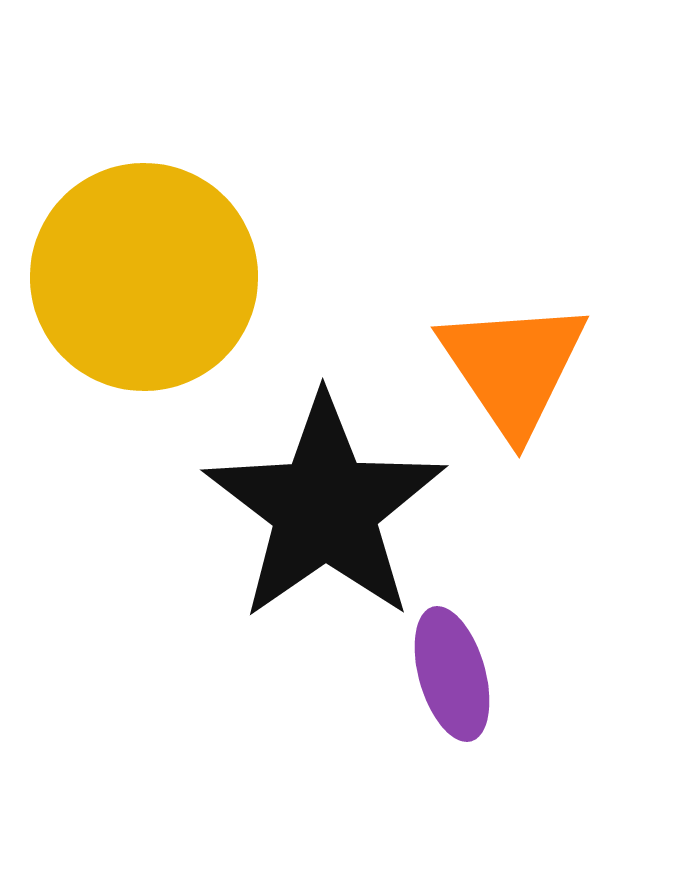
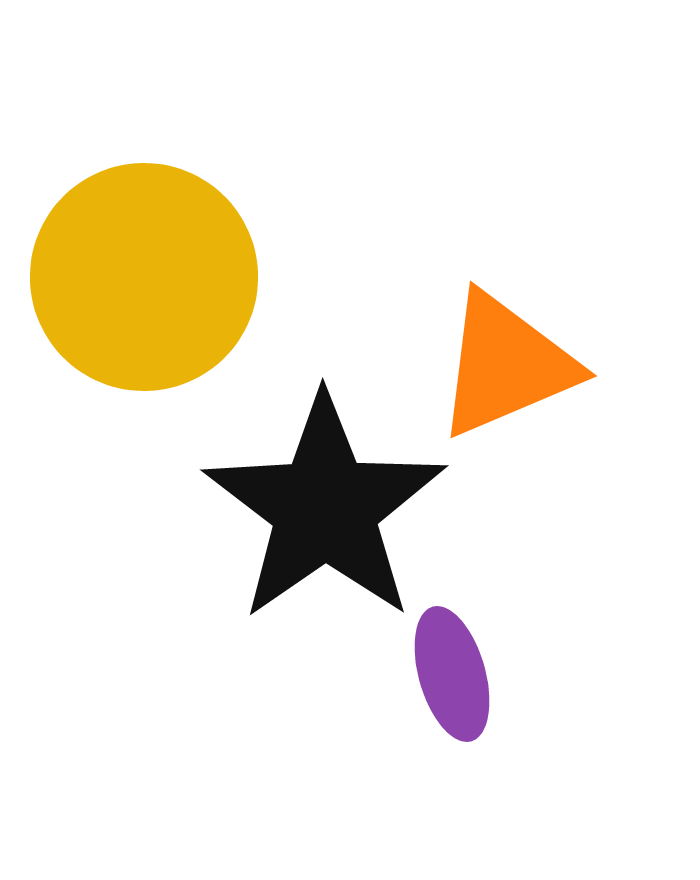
orange triangle: moved 7 px left, 2 px up; rotated 41 degrees clockwise
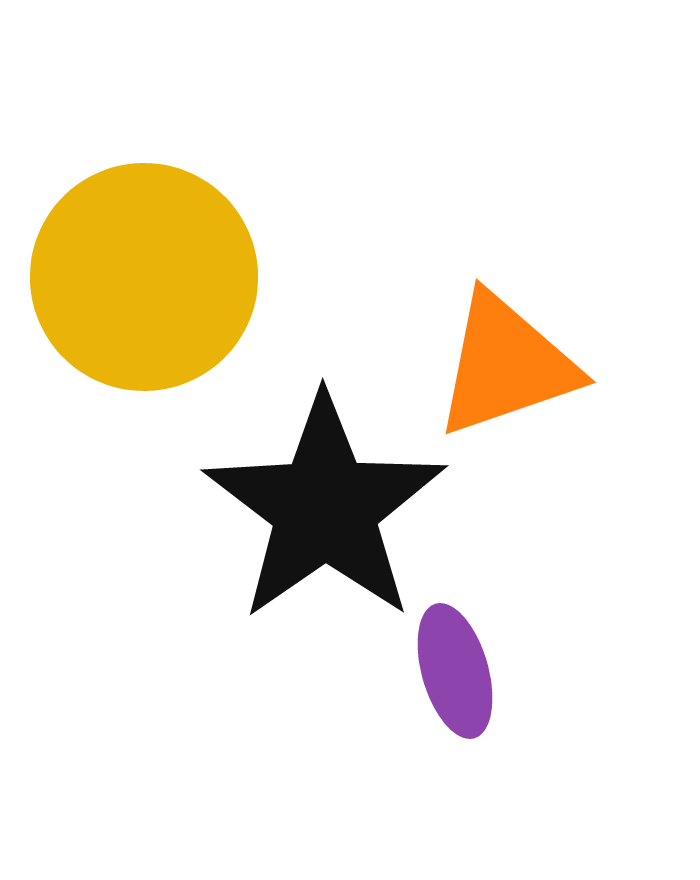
orange triangle: rotated 4 degrees clockwise
purple ellipse: moved 3 px right, 3 px up
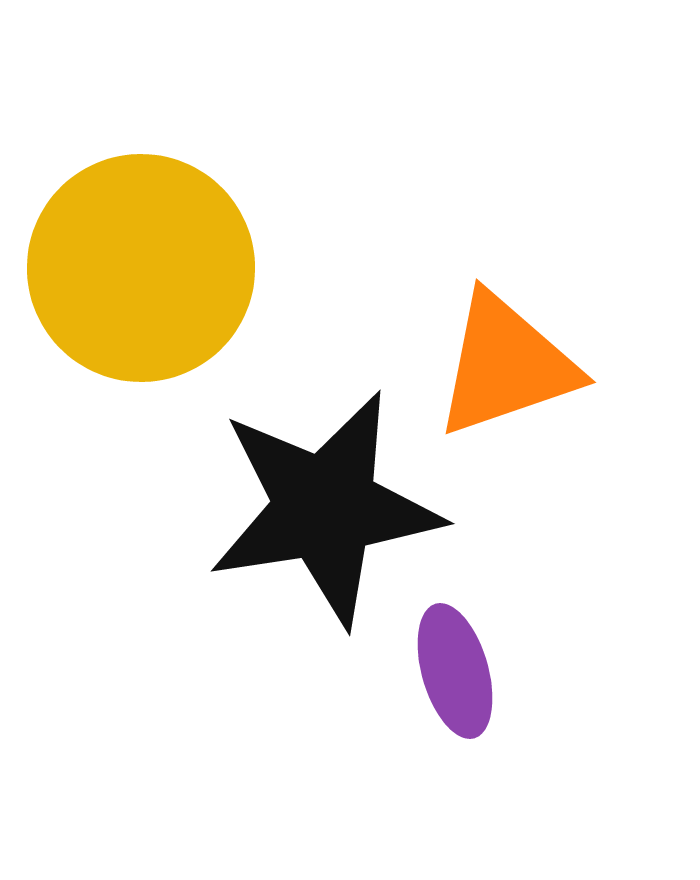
yellow circle: moved 3 px left, 9 px up
black star: rotated 26 degrees clockwise
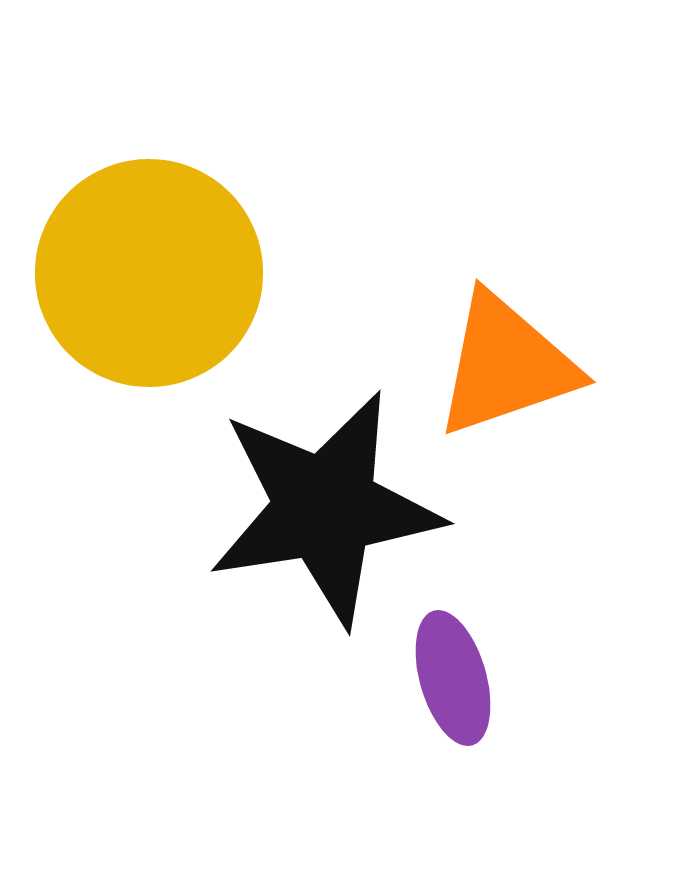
yellow circle: moved 8 px right, 5 px down
purple ellipse: moved 2 px left, 7 px down
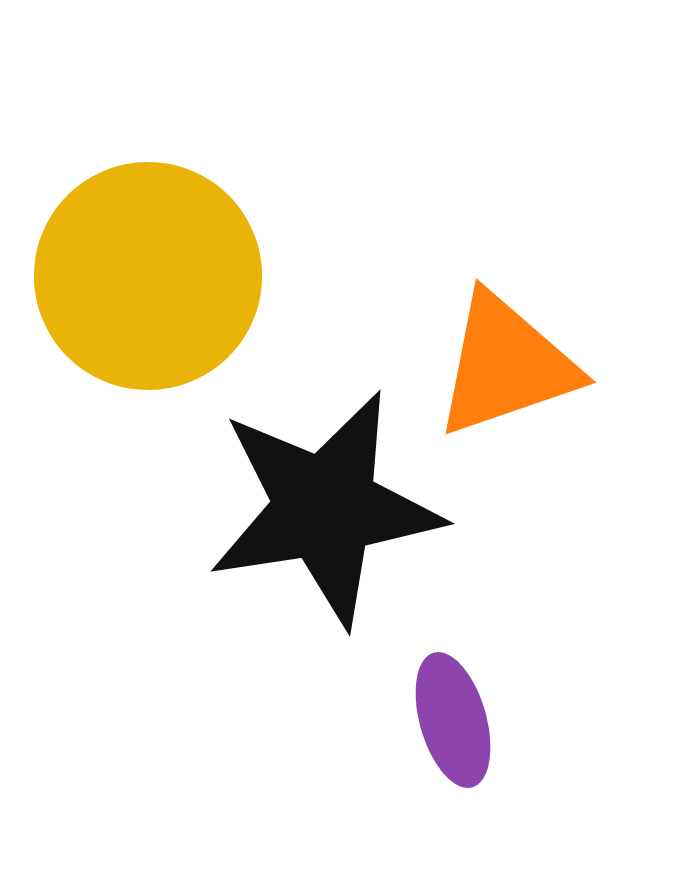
yellow circle: moved 1 px left, 3 px down
purple ellipse: moved 42 px down
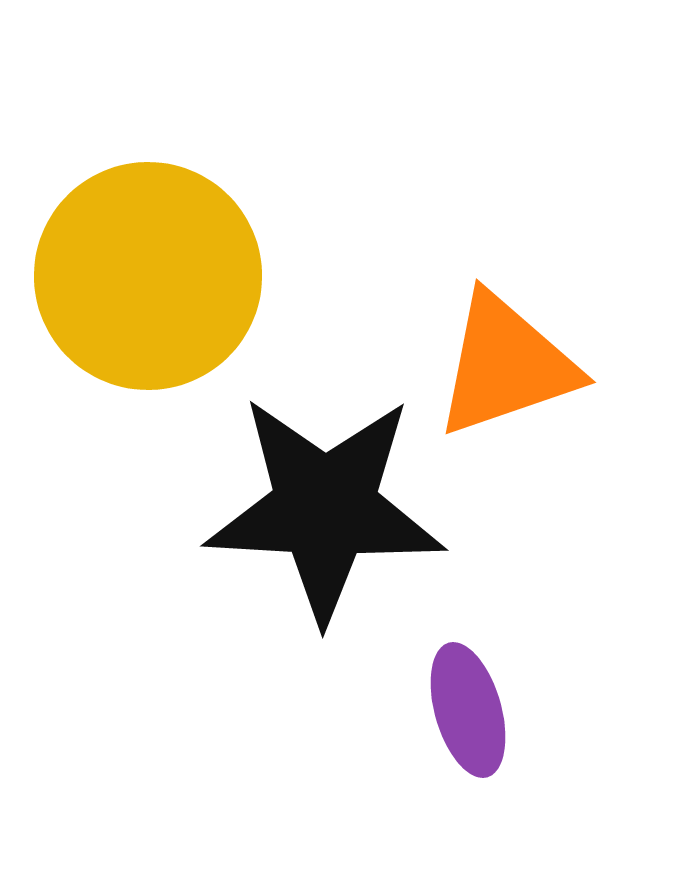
black star: rotated 12 degrees clockwise
purple ellipse: moved 15 px right, 10 px up
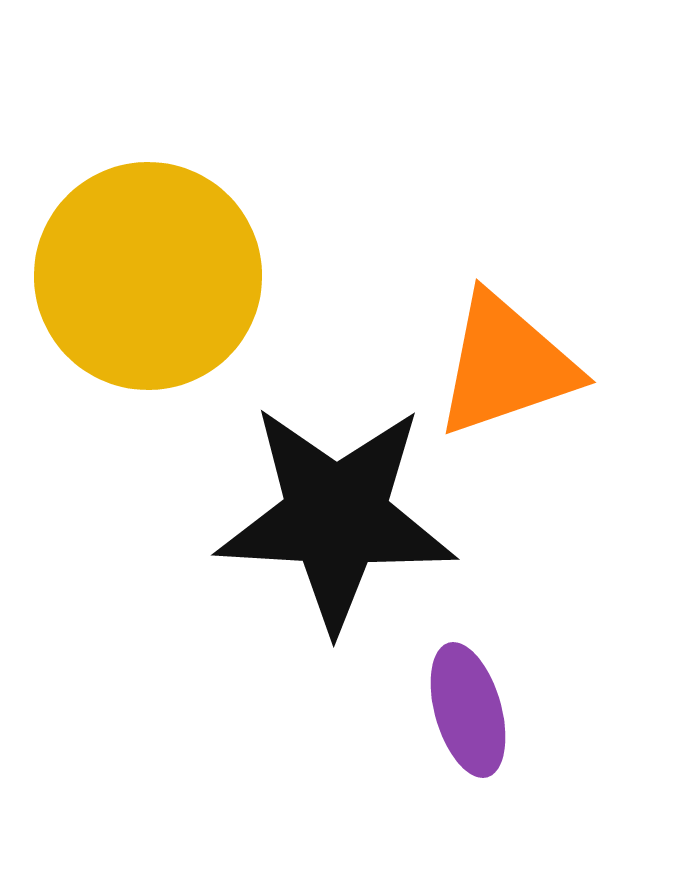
black star: moved 11 px right, 9 px down
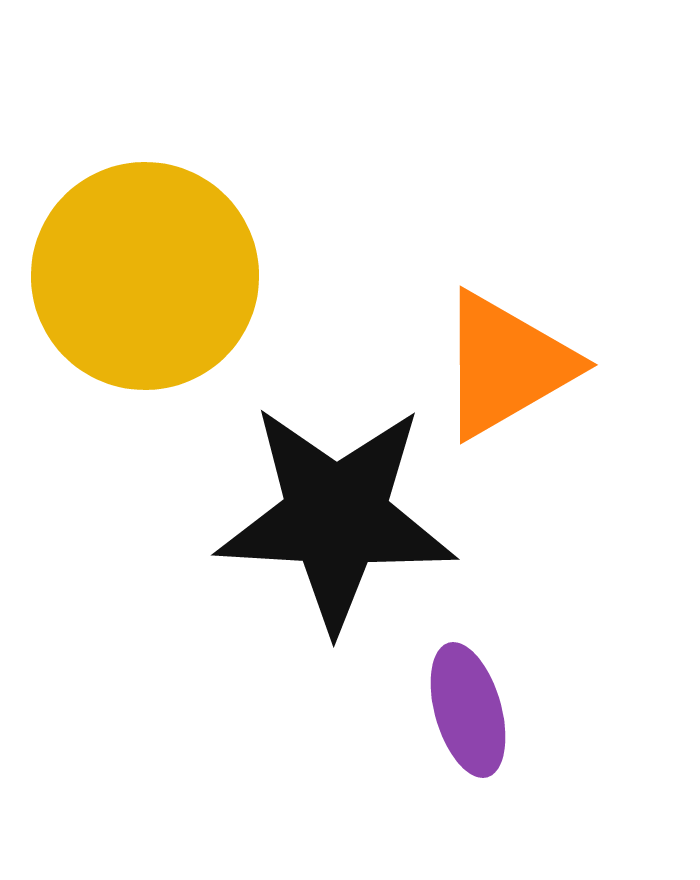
yellow circle: moved 3 px left
orange triangle: rotated 11 degrees counterclockwise
